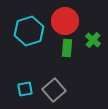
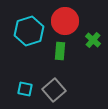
green rectangle: moved 7 px left, 3 px down
cyan square: rotated 21 degrees clockwise
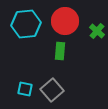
cyan hexagon: moved 3 px left, 7 px up; rotated 12 degrees clockwise
green cross: moved 4 px right, 9 px up
gray square: moved 2 px left
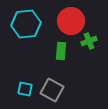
red circle: moved 6 px right
green cross: moved 8 px left, 10 px down; rotated 28 degrees clockwise
green rectangle: moved 1 px right
gray square: rotated 20 degrees counterclockwise
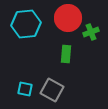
red circle: moved 3 px left, 3 px up
green cross: moved 2 px right, 9 px up
green rectangle: moved 5 px right, 3 px down
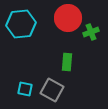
cyan hexagon: moved 5 px left
green rectangle: moved 1 px right, 8 px down
